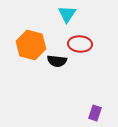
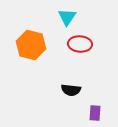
cyan triangle: moved 3 px down
black semicircle: moved 14 px right, 29 px down
purple rectangle: rotated 14 degrees counterclockwise
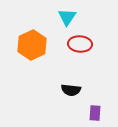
orange hexagon: moved 1 px right; rotated 20 degrees clockwise
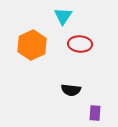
cyan triangle: moved 4 px left, 1 px up
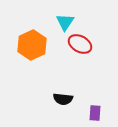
cyan triangle: moved 2 px right, 6 px down
red ellipse: rotated 25 degrees clockwise
black semicircle: moved 8 px left, 9 px down
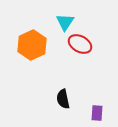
black semicircle: rotated 72 degrees clockwise
purple rectangle: moved 2 px right
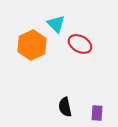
cyan triangle: moved 9 px left, 2 px down; rotated 18 degrees counterclockwise
black semicircle: moved 2 px right, 8 px down
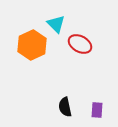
purple rectangle: moved 3 px up
